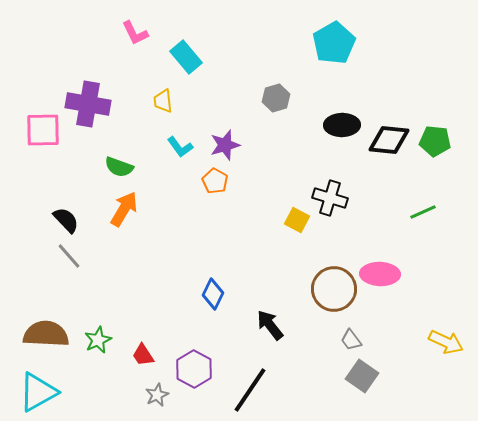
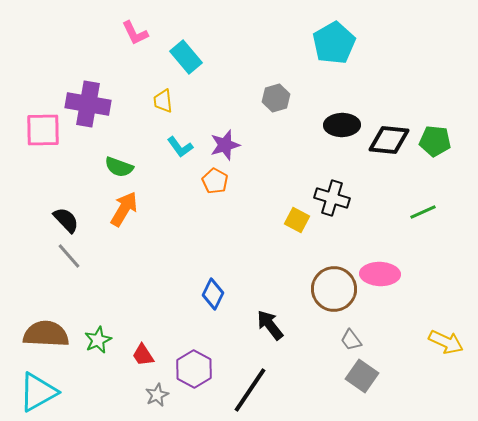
black cross: moved 2 px right
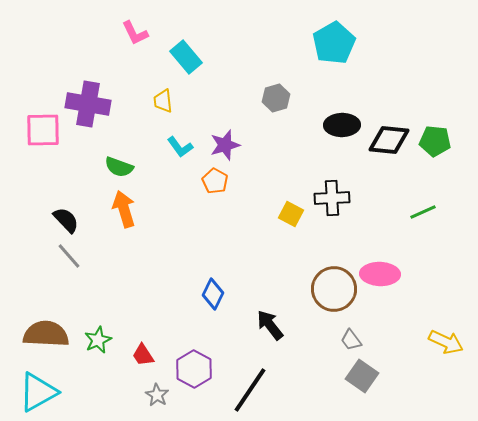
black cross: rotated 20 degrees counterclockwise
orange arrow: rotated 48 degrees counterclockwise
yellow square: moved 6 px left, 6 px up
gray star: rotated 15 degrees counterclockwise
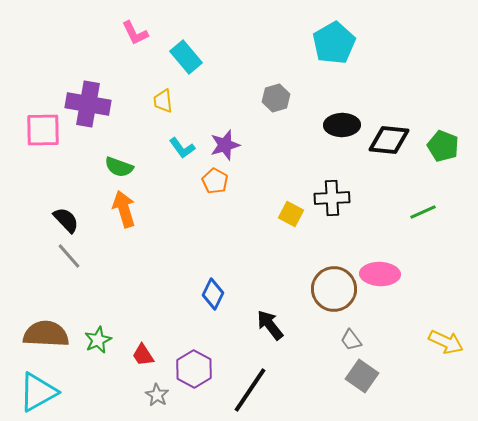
green pentagon: moved 8 px right, 5 px down; rotated 16 degrees clockwise
cyan L-shape: moved 2 px right, 1 px down
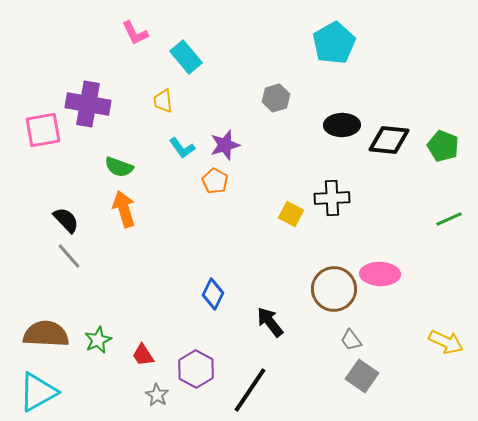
pink square: rotated 9 degrees counterclockwise
green line: moved 26 px right, 7 px down
black arrow: moved 3 px up
purple hexagon: moved 2 px right
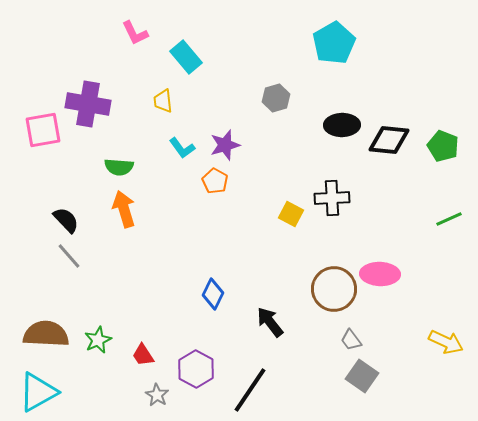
green semicircle: rotated 16 degrees counterclockwise
